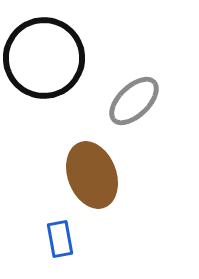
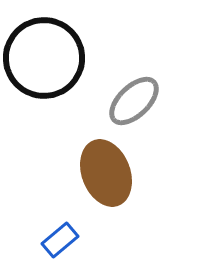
brown ellipse: moved 14 px right, 2 px up
blue rectangle: moved 1 px down; rotated 60 degrees clockwise
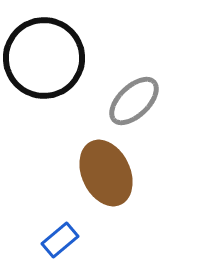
brown ellipse: rotated 4 degrees counterclockwise
